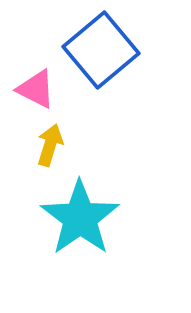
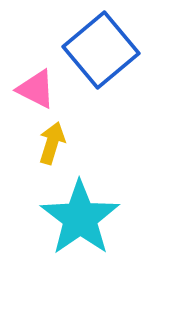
yellow arrow: moved 2 px right, 2 px up
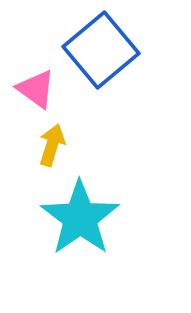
pink triangle: rotated 9 degrees clockwise
yellow arrow: moved 2 px down
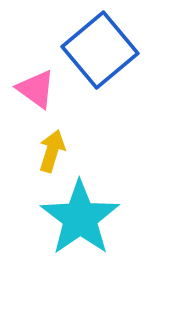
blue square: moved 1 px left
yellow arrow: moved 6 px down
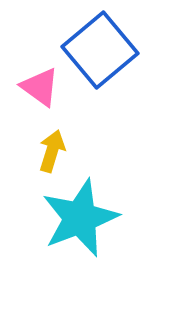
pink triangle: moved 4 px right, 2 px up
cyan star: rotated 14 degrees clockwise
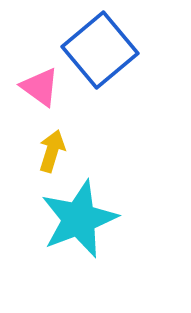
cyan star: moved 1 px left, 1 px down
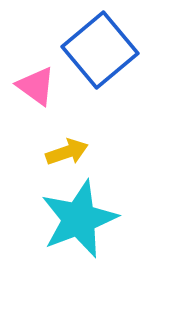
pink triangle: moved 4 px left, 1 px up
yellow arrow: moved 15 px right, 1 px down; rotated 54 degrees clockwise
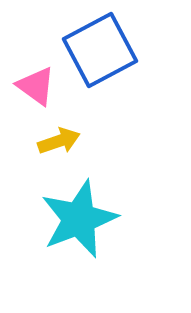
blue square: rotated 12 degrees clockwise
yellow arrow: moved 8 px left, 11 px up
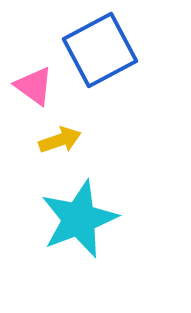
pink triangle: moved 2 px left
yellow arrow: moved 1 px right, 1 px up
